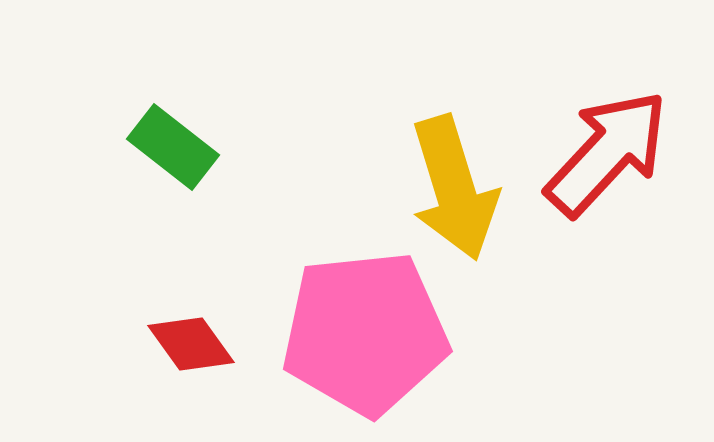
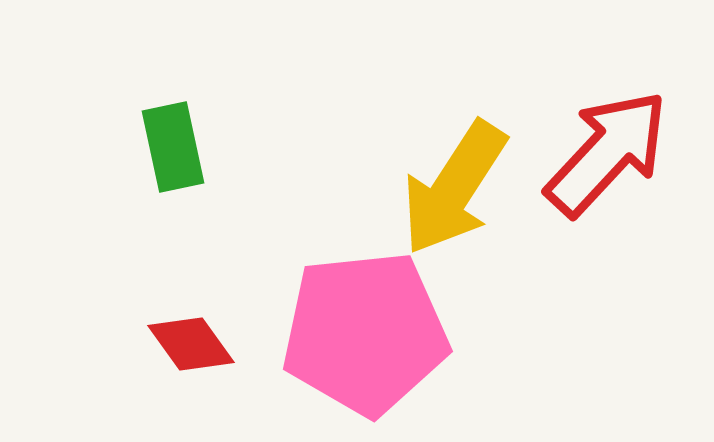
green rectangle: rotated 40 degrees clockwise
yellow arrow: rotated 50 degrees clockwise
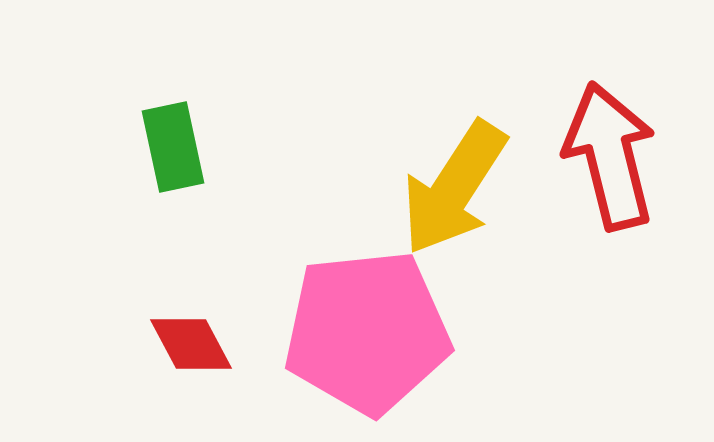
red arrow: moved 3 px right, 3 px down; rotated 57 degrees counterclockwise
pink pentagon: moved 2 px right, 1 px up
red diamond: rotated 8 degrees clockwise
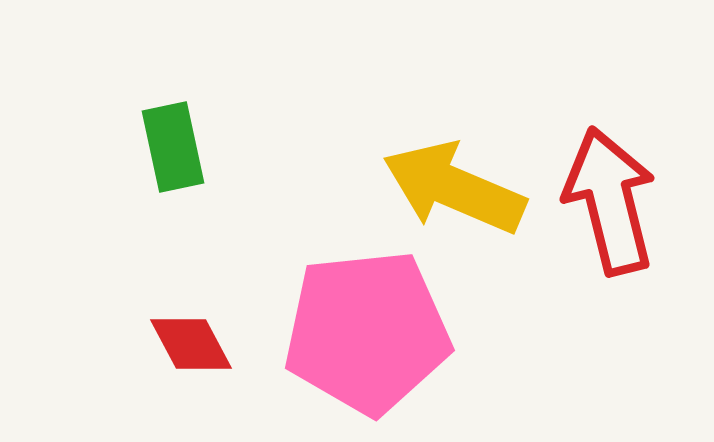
red arrow: moved 45 px down
yellow arrow: rotated 80 degrees clockwise
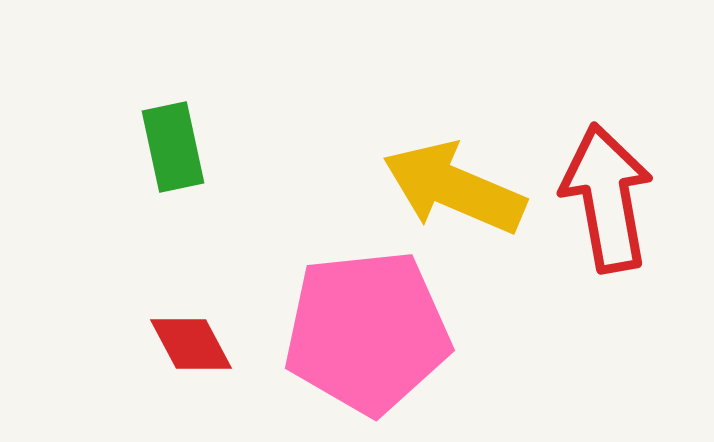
red arrow: moved 3 px left, 3 px up; rotated 4 degrees clockwise
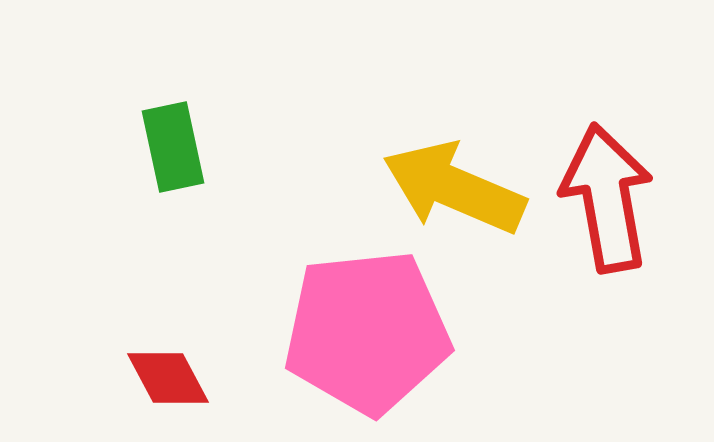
red diamond: moved 23 px left, 34 px down
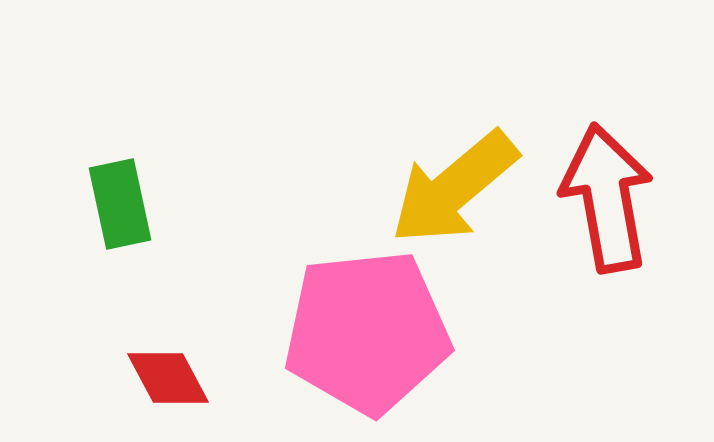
green rectangle: moved 53 px left, 57 px down
yellow arrow: rotated 63 degrees counterclockwise
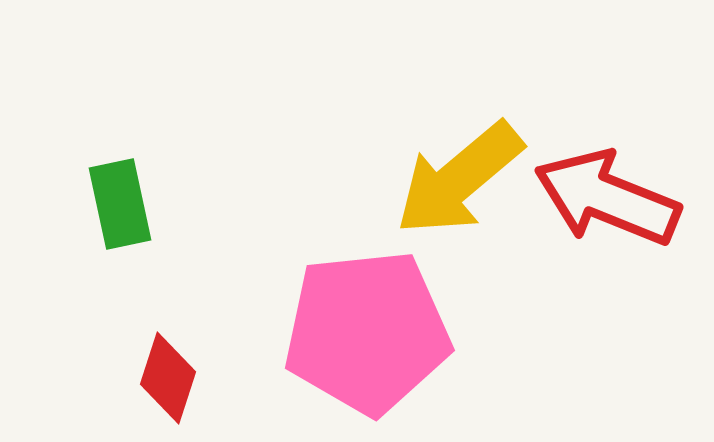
yellow arrow: moved 5 px right, 9 px up
red arrow: rotated 58 degrees counterclockwise
red diamond: rotated 46 degrees clockwise
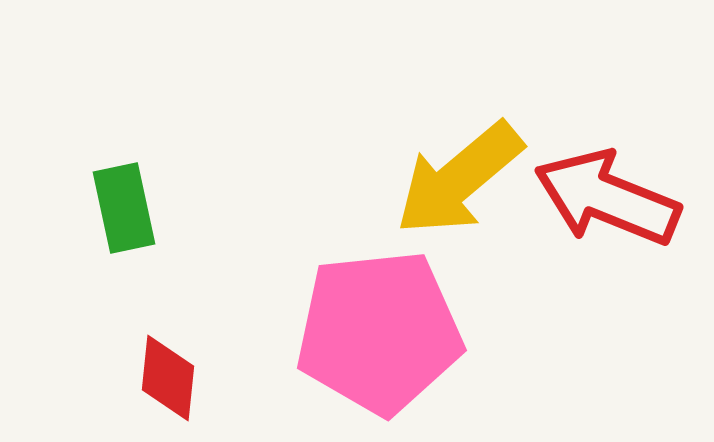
green rectangle: moved 4 px right, 4 px down
pink pentagon: moved 12 px right
red diamond: rotated 12 degrees counterclockwise
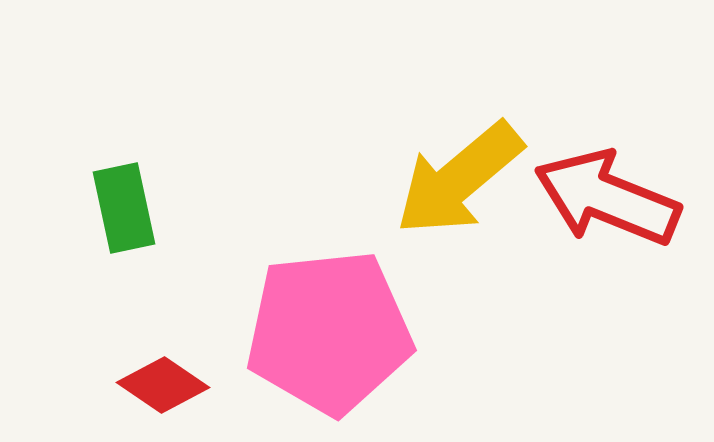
pink pentagon: moved 50 px left
red diamond: moved 5 px left, 7 px down; rotated 62 degrees counterclockwise
